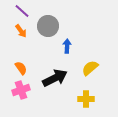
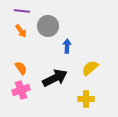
purple line: rotated 35 degrees counterclockwise
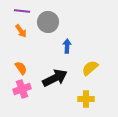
gray circle: moved 4 px up
pink cross: moved 1 px right, 1 px up
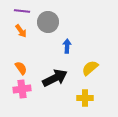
pink cross: rotated 12 degrees clockwise
yellow cross: moved 1 px left, 1 px up
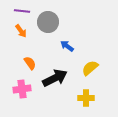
blue arrow: rotated 56 degrees counterclockwise
orange semicircle: moved 9 px right, 5 px up
yellow cross: moved 1 px right
